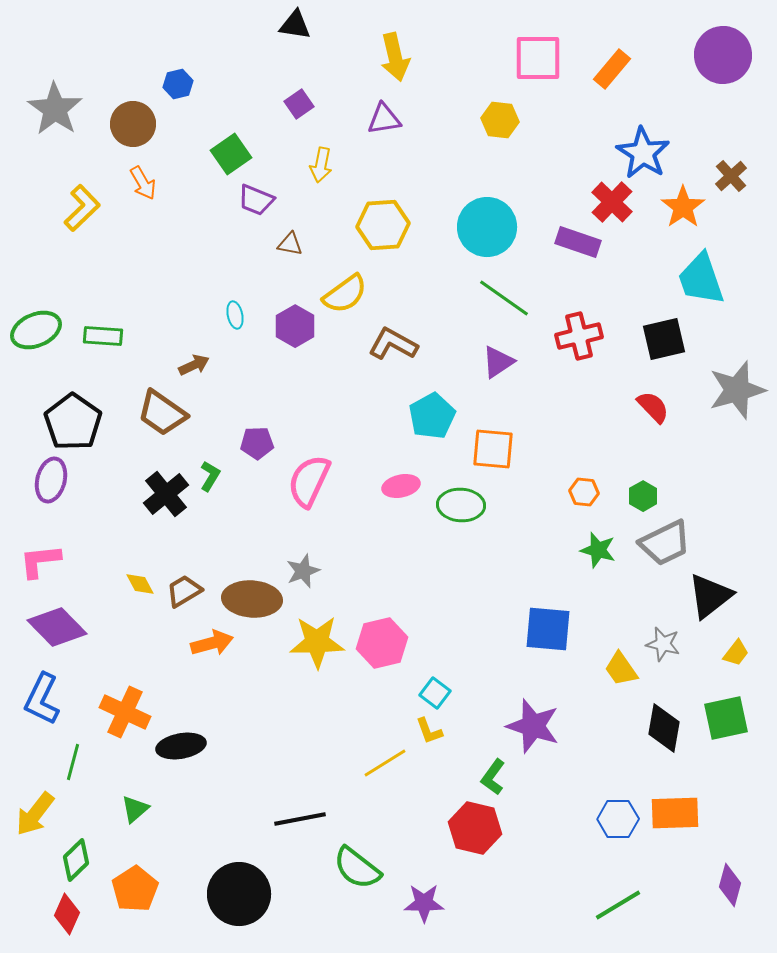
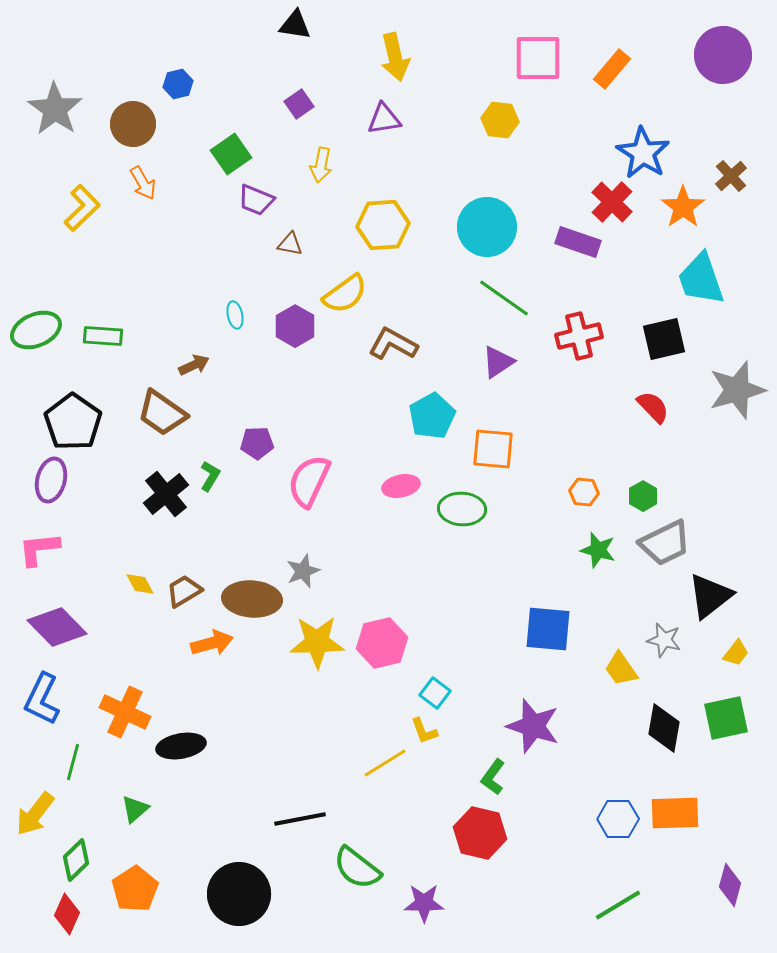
green ellipse at (461, 505): moved 1 px right, 4 px down
pink L-shape at (40, 561): moved 1 px left, 12 px up
gray star at (663, 644): moved 1 px right, 4 px up
yellow L-shape at (429, 731): moved 5 px left
red hexagon at (475, 828): moved 5 px right, 5 px down
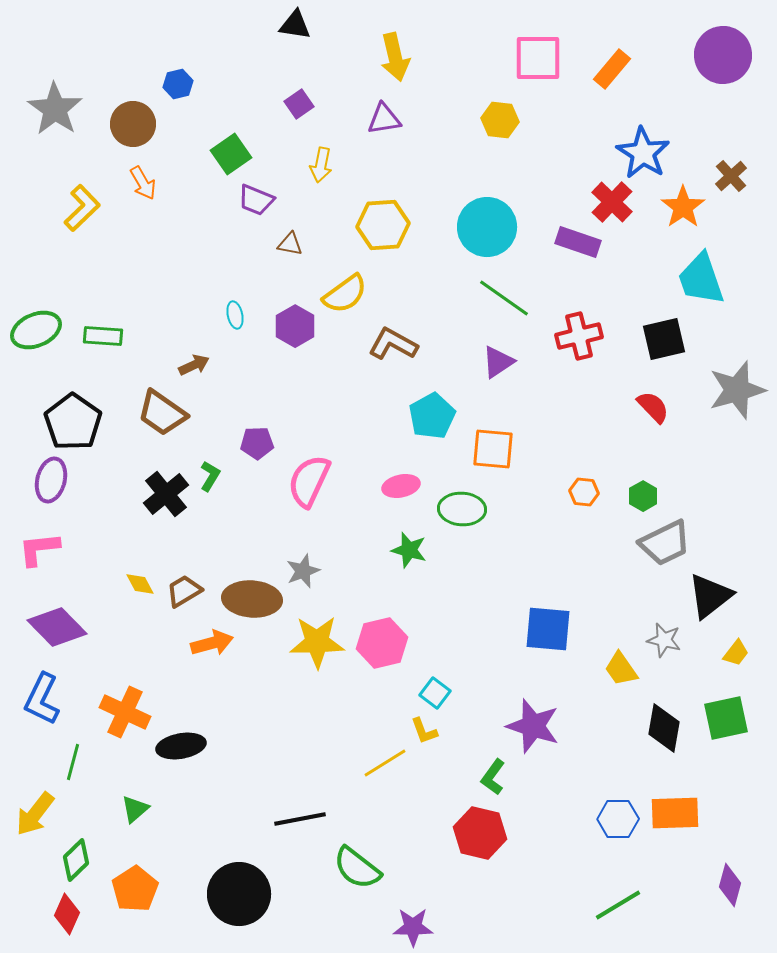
green star at (598, 550): moved 189 px left
purple star at (424, 903): moved 11 px left, 24 px down
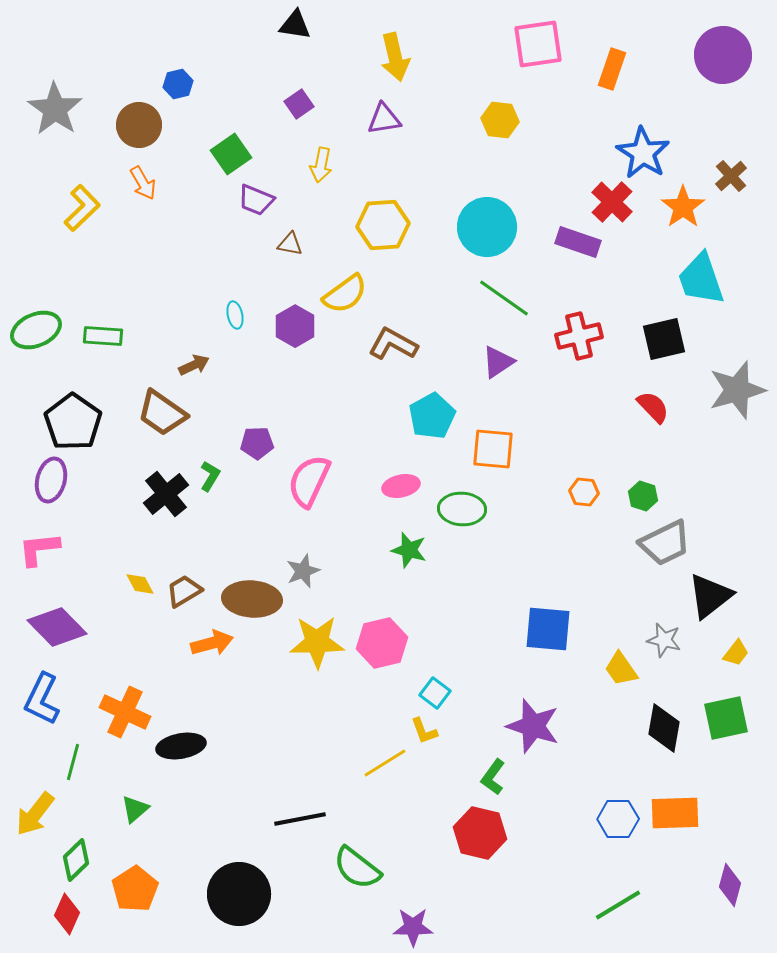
pink square at (538, 58): moved 14 px up; rotated 8 degrees counterclockwise
orange rectangle at (612, 69): rotated 21 degrees counterclockwise
brown circle at (133, 124): moved 6 px right, 1 px down
green hexagon at (643, 496): rotated 12 degrees counterclockwise
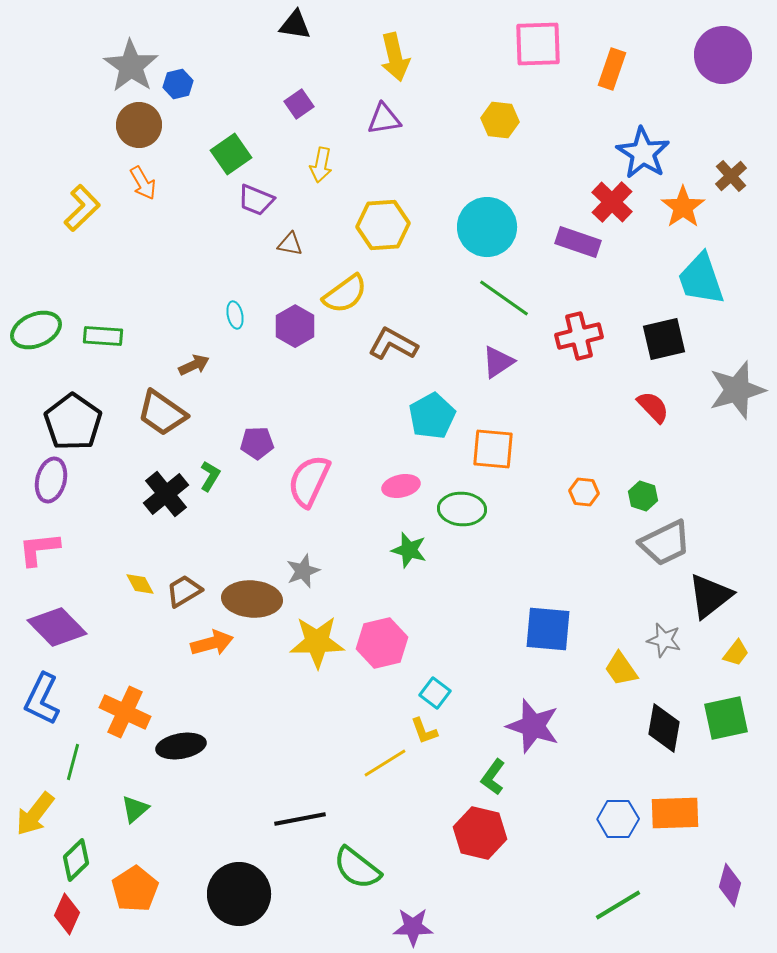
pink square at (538, 44): rotated 6 degrees clockwise
gray star at (55, 109): moved 76 px right, 43 px up
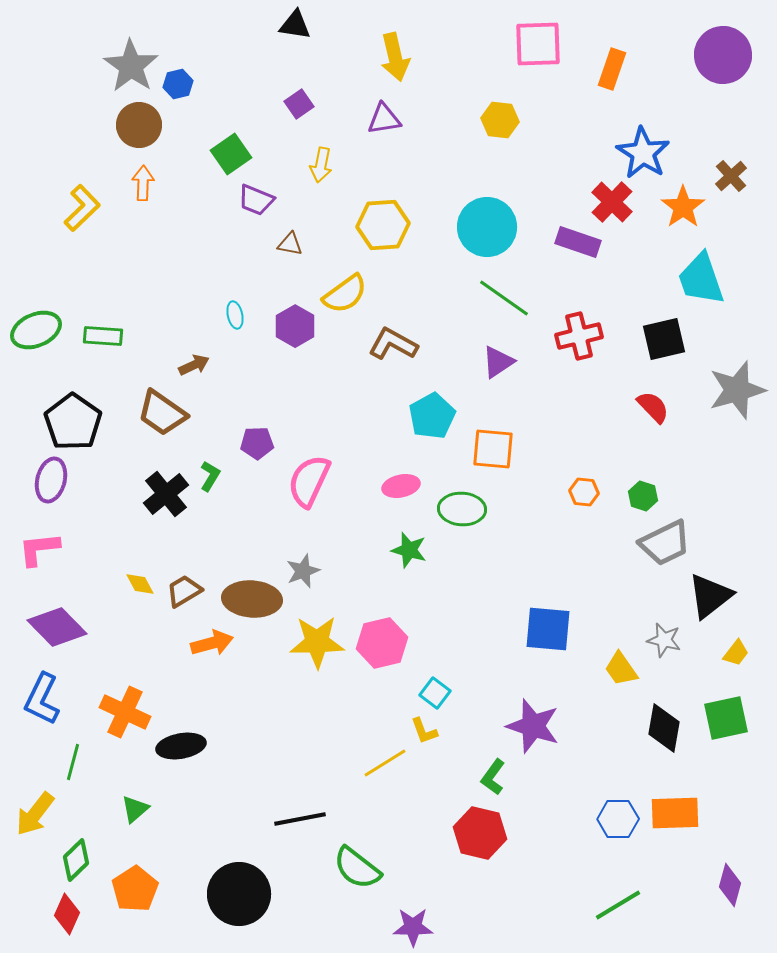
orange arrow at (143, 183): rotated 148 degrees counterclockwise
